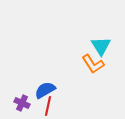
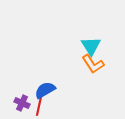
cyan triangle: moved 10 px left
red line: moved 9 px left
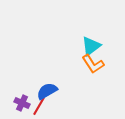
cyan triangle: rotated 25 degrees clockwise
blue semicircle: moved 2 px right, 1 px down
red line: rotated 18 degrees clockwise
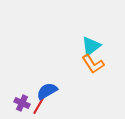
red line: moved 1 px up
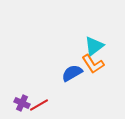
cyan triangle: moved 3 px right
blue semicircle: moved 25 px right, 18 px up
red line: rotated 30 degrees clockwise
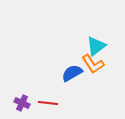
cyan triangle: moved 2 px right
red line: moved 9 px right, 2 px up; rotated 36 degrees clockwise
